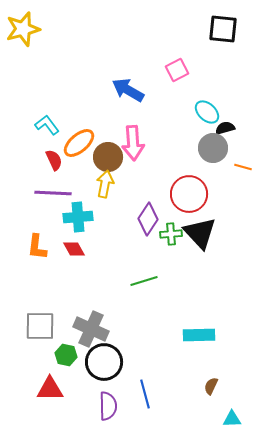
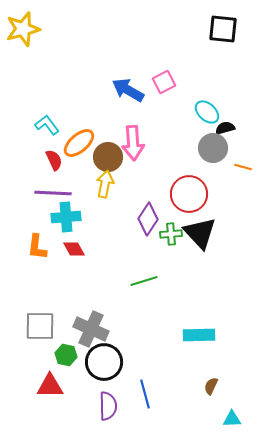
pink square: moved 13 px left, 12 px down
cyan cross: moved 12 px left
red triangle: moved 3 px up
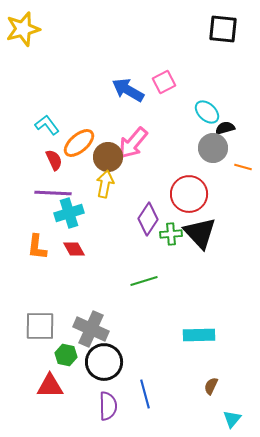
pink arrow: rotated 44 degrees clockwise
cyan cross: moved 3 px right, 4 px up; rotated 12 degrees counterclockwise
cyan triangle: rotated 48 degrees counterclockwise
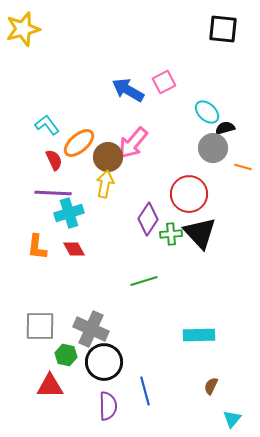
blue line: moved 3 px up
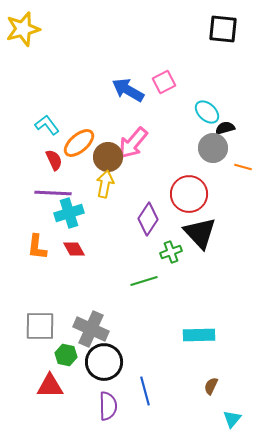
green cross: moved 18 px down; rotated 15 degrees counterclockwise
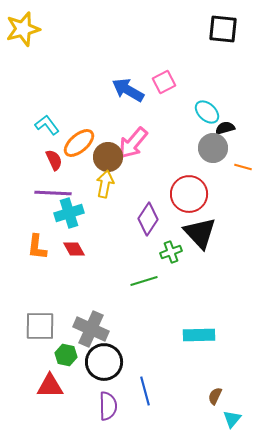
brown semicircle: moved 4 px right, 10 px down
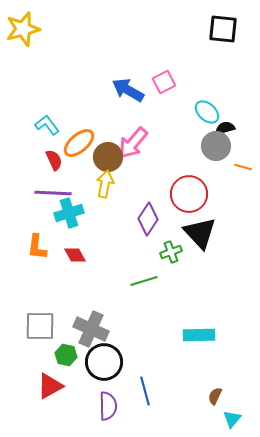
gray circle: moved 3 px right, 2 px up
red diamond: moved 1 px right, 6 px down
red triangle: rotated 28 degrees counterclockwise
